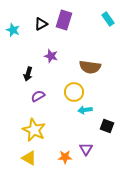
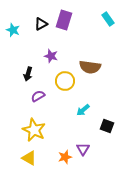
yellow circle: moved 9 px left, 11 px up
cyan arrow: moved 2 px left; rotated 32 degrees counterclockwise
purple triangle: moved 3 px left
orange star: rotated 16 degrees counterclockwise
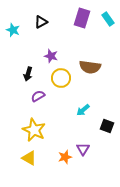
purple rectangle: moved 18 px right, 2 px up
black triangle: moved 2 px up
yellow circle: moved 4 px left, 3 px up
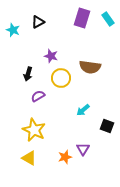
black triangle: moved 3 px left
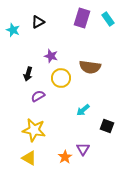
yellow star: rotated 15 degrees counterclockwise
orange star: rotated 16 degrees counterclockwise
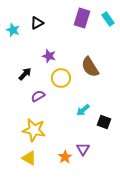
black triangle: moved 1 px left, 1 px down
purple star: moved 2 px left
brown semicircle: rotated 50 degrees clockwise
black arrow: moved 3 px left; rotated 152 degrees counterclockwise
black square: moved 3 px left, 4 px up
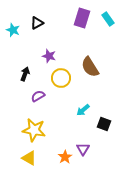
black arrow: rotated 24 degrees counterclockwise
black square: moved 2 px down
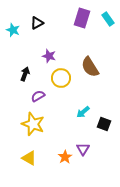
cyan arrow: moved 2 px down
yellow star: moved 1 px left, 6 px up; rotated 10 degrees clockwise
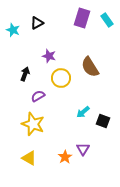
cyan rectangle: moved 1 px left, 1 px down
black square: moved 1 px left, 3 px up
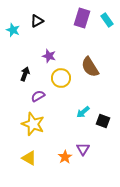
black triangle: moved 2 px up
